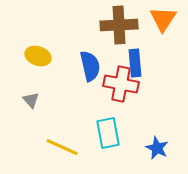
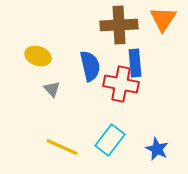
gray triangle: moved 21 px right, 11 px up
cyan rectangle: moved 2 px right, 7 px down; rotated 48 degrees clockwise
blue star: moved 1 px down
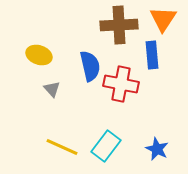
yellow ellipse: moved 1 px right, 1 px up
blue rectangle: moved 17 px right, 8 px up
cyan rectangle: moved 4 px left, 6 px down
